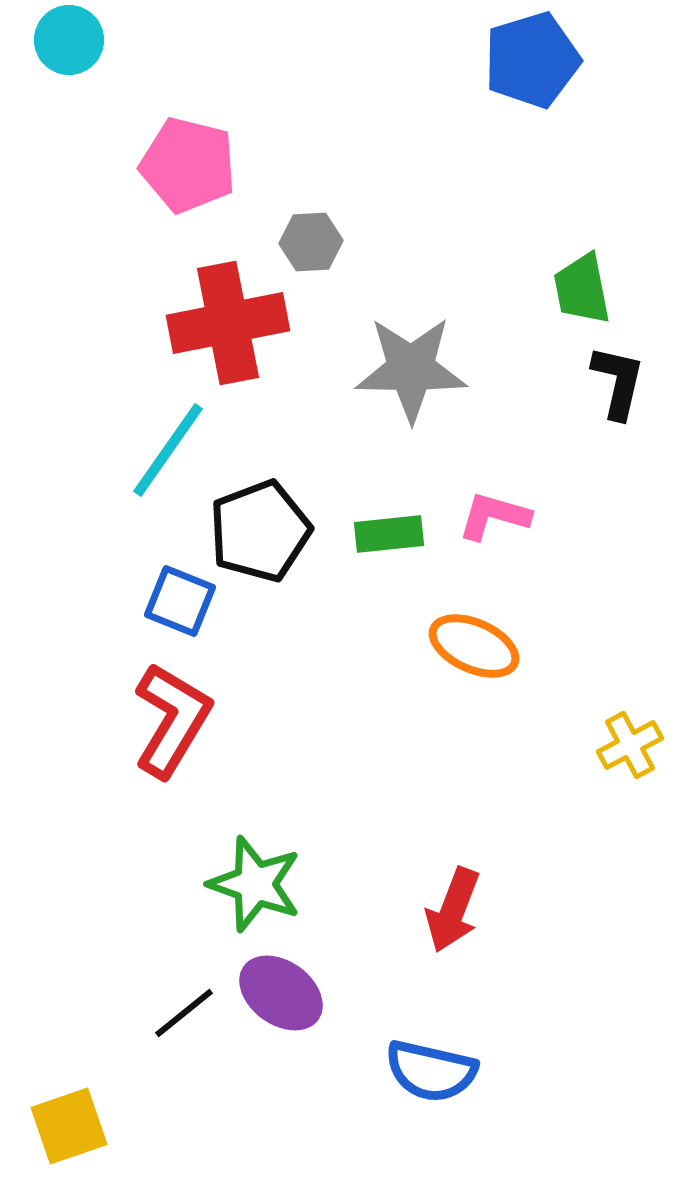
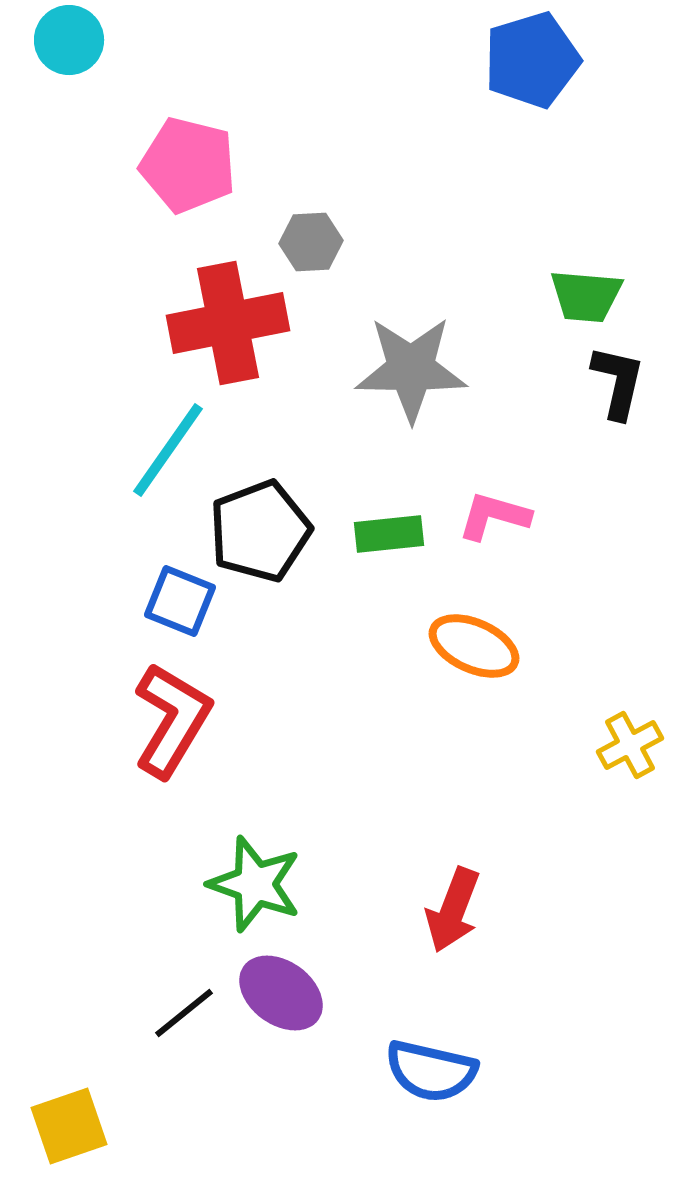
green trapezoid: moved 4 px right, 7 px down; rotated 74 degrees counterclockwise
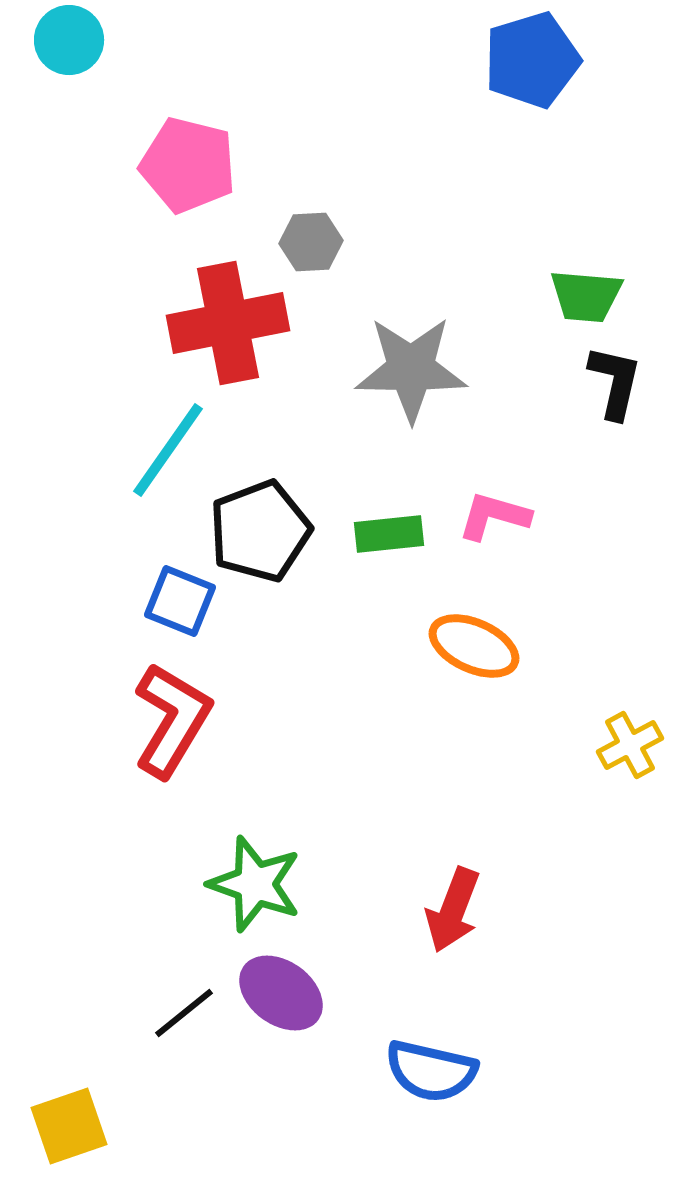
black L-shape: moved 3 px left
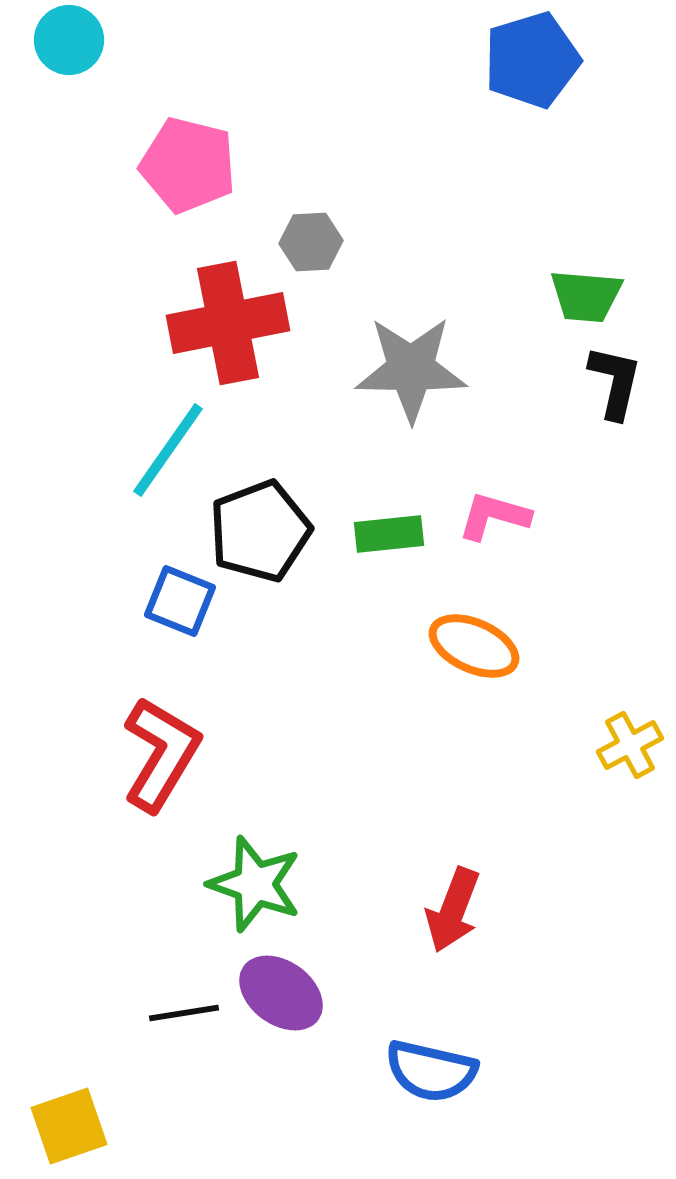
red L-shape: moved 11 px left, 34 px down
black line: rotated 30 degrees clockwise
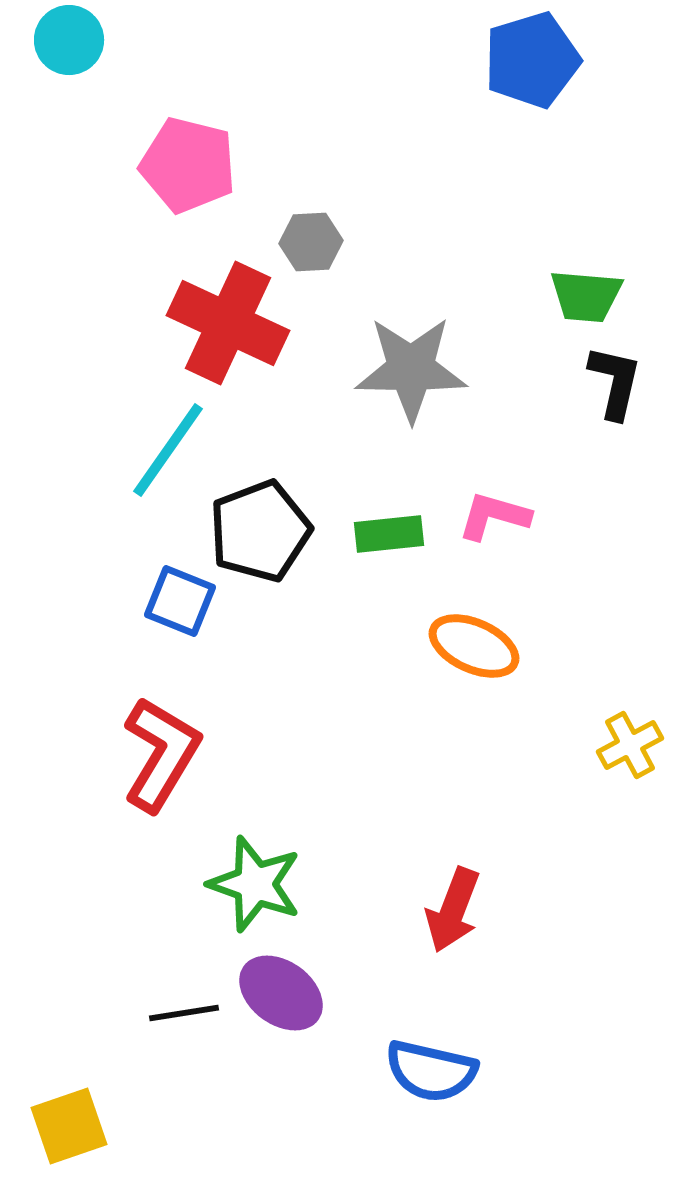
red cross: rotated 36 degrees clockwise
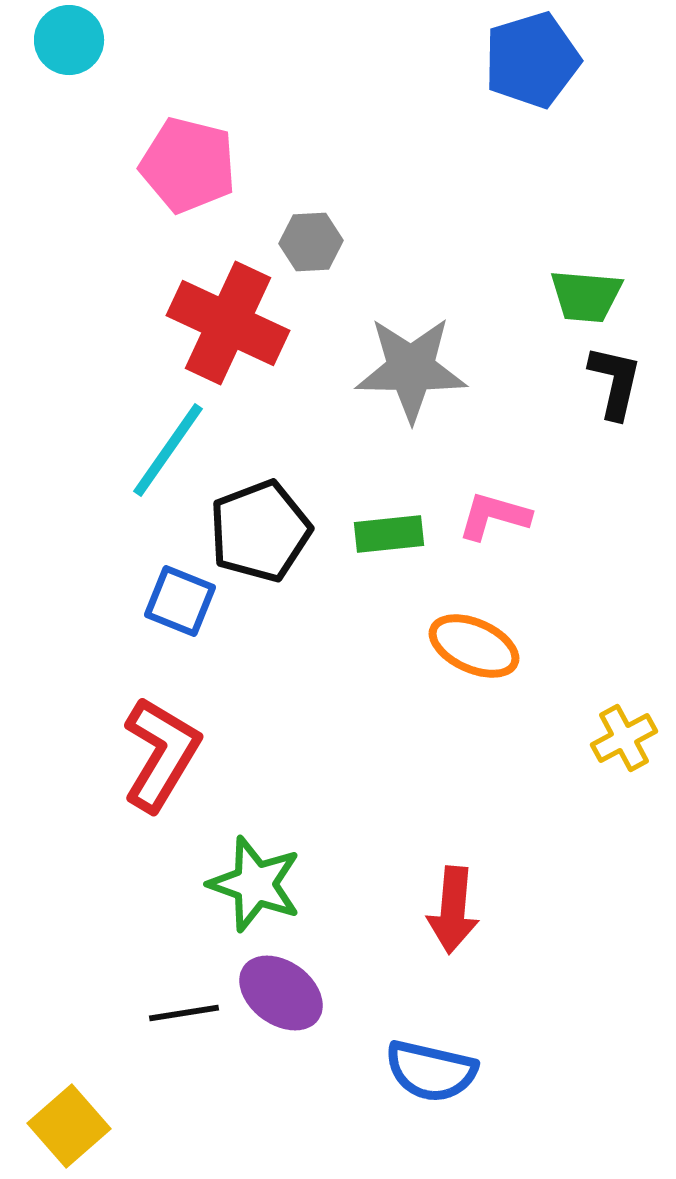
yellow cross: moved 6 px left, 7 px up
red arrow: rotated 16 degrees counterclockwise
yellow square: rotated 22 degrees counterclockwise
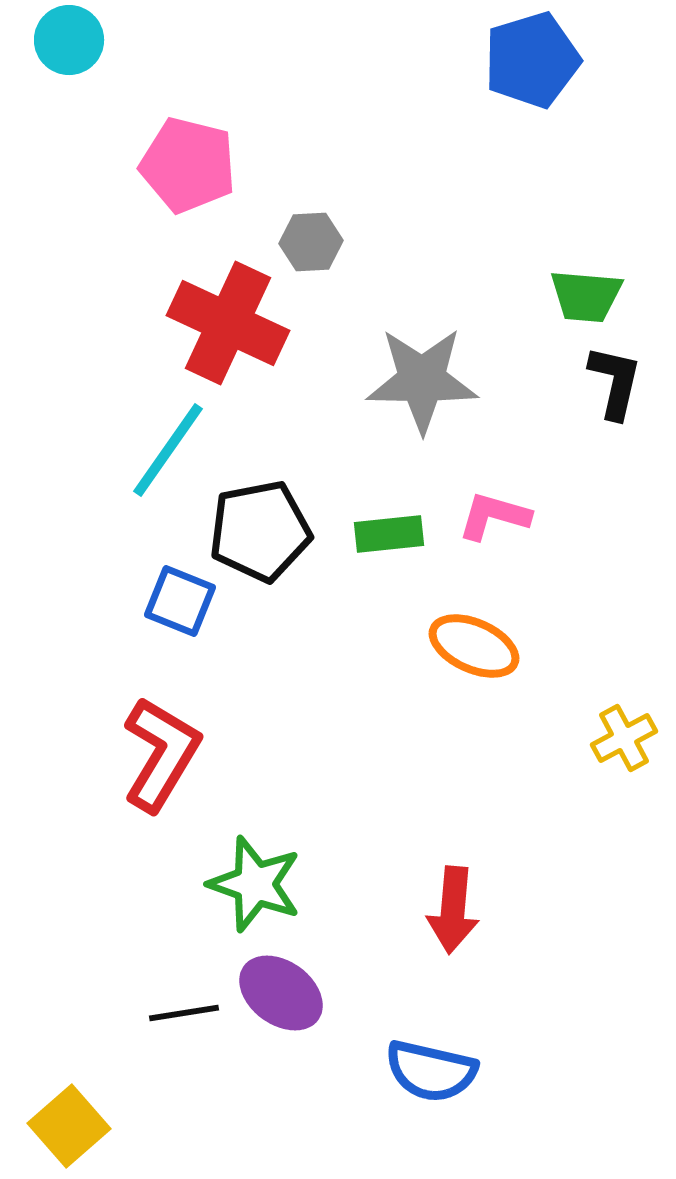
gray star: moved 11 px right, 11 px down
black pentagon: rotated 10 degrees clockwise
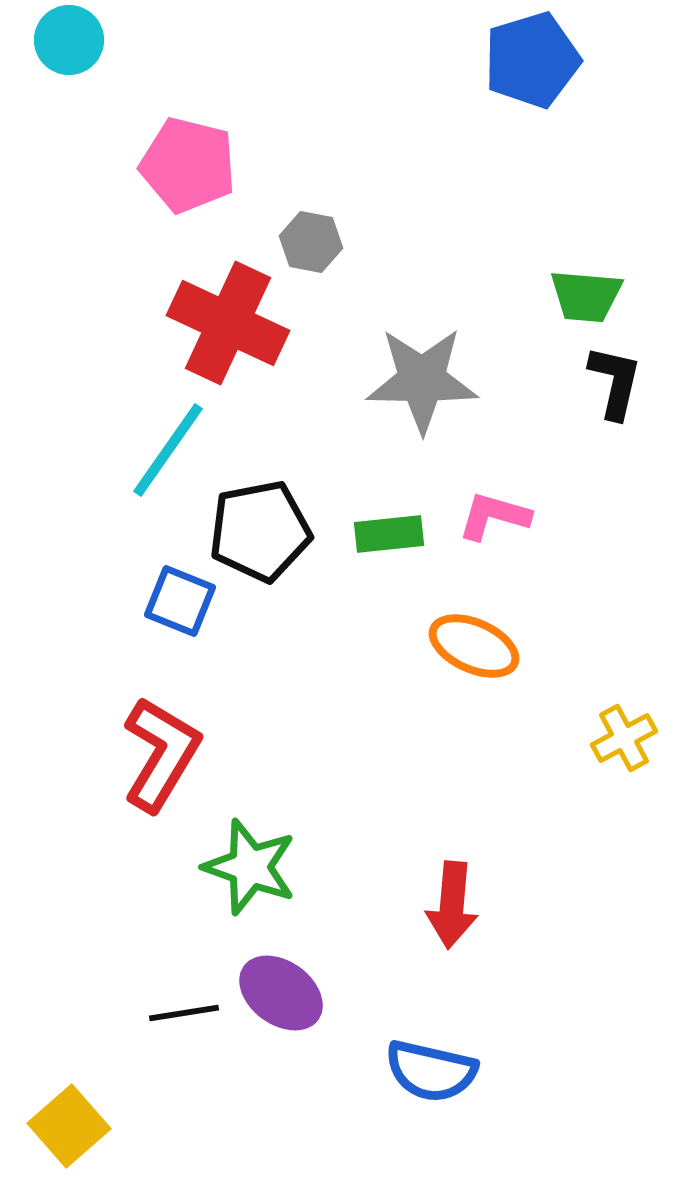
gray hexagon: rotated 14 degrees clockwise
green star: moved 5 px left, 17 px up
red arrow: moved 1 px left, 5 px up
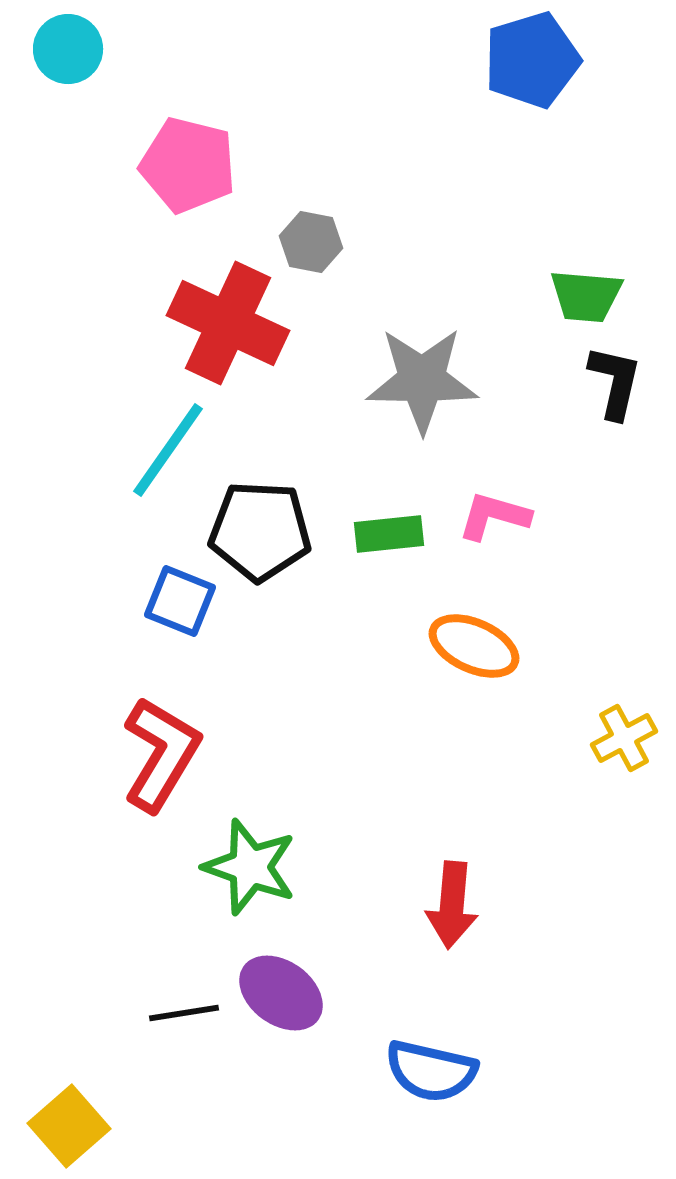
cyan circle: moved 1 px left, 9 px down
black pentagon: rotated 14 degrees clockwise
